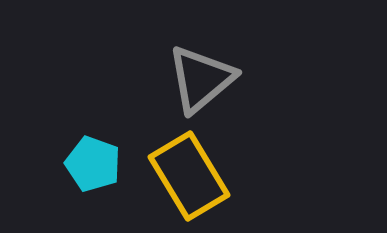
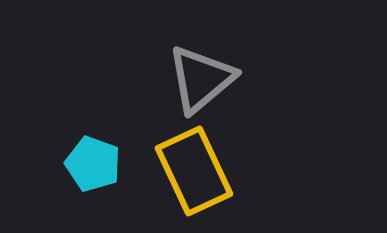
yellow rectangle: moved 5 px right, 5 px up; rotated 6 degrees clockwise
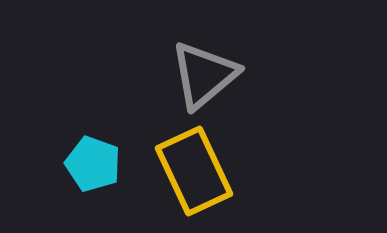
gray triangle: moved 3 px right, 4 px up
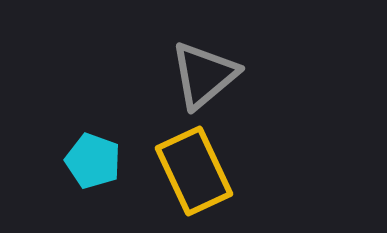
cyan pentagon: moved 3 px up
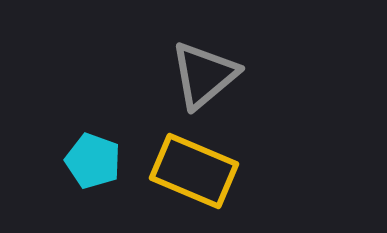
yellow rectangle: rotated 42 degrees counterclockwise
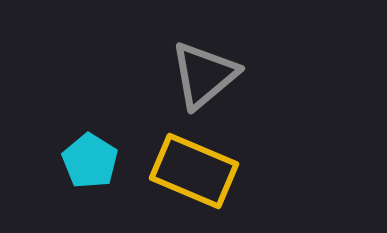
cyan pentagon: moved 3 px left; rotated 12 degrees clockwise
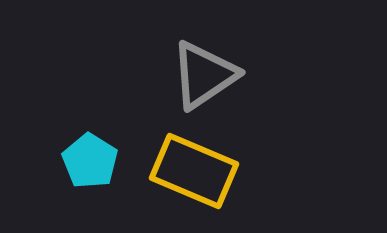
gray triangle: rotated 6 degrees clockwise
